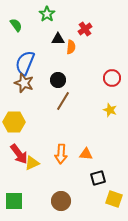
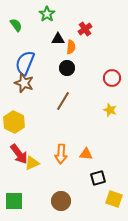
black circle: moved 9 px right, 12 px up
yellow hexagon: rotated 25 degrees clockwise
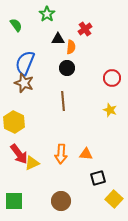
brown line: rotated 36 degrees counterclockwise
yellow square: rotated 24 degrees clockwise
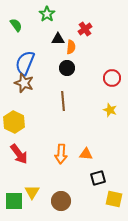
yellow triangle: moved 29 px down; rotated 35 degrees counterclockwise
yellow square: rotated 30 degrees counterclockwise
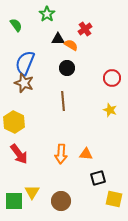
orange semicircle: moved 2 px up; rotated 64 degrees counterclockwise
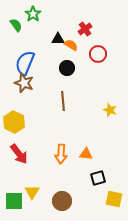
green star: moved 14 px left
red circle: moved 14 px left, 24 px up
brown circle: moved 1 px right
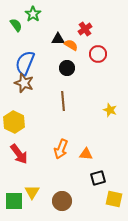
orange arrow: moved 5 px up; rotated 18 degrees clockwise
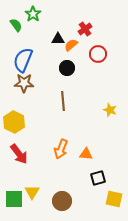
orange semicircle: rotated 72 degrees counterclockwise
blue semicircle: moved 2 px left, 3 px up
brown star: rotated 18 degrees counterclockwise
green square: moved 2 px up
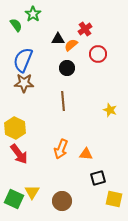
yellow hexagon: moved 1 px right, 6 px down
green square: rotated 24 degrees clockwise
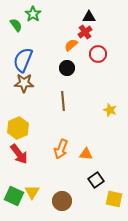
red cross: moved 3 px down
black triangle: moved 31 px right, 22 px up
yellow hexagon: moved 3 px right; rotated 10 degrees clockwise
black square: moved 2 px left, 2 px down; rotated 21 degrees counterclockwise
green square: moved 3 px up
